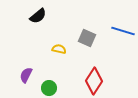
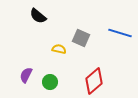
black semicircle: rotated 78 degrees clockwise
blue line: moved 3 px left, 2 px down
gray square: moved 6 px left
red diamond: rotated 16 degrees clockwise
green circle: moved 1 px right, 6 px up
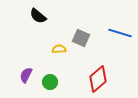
yellow semicircle: rotated 16 degrees counterclockwise
red diamond: moved 4 px right, 2 px up
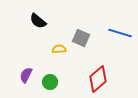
black semicircle: moved 5 px down
